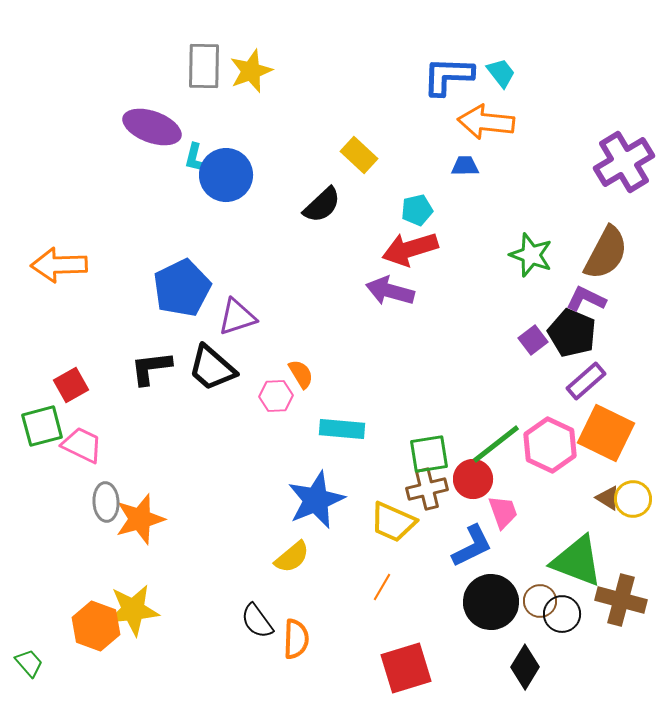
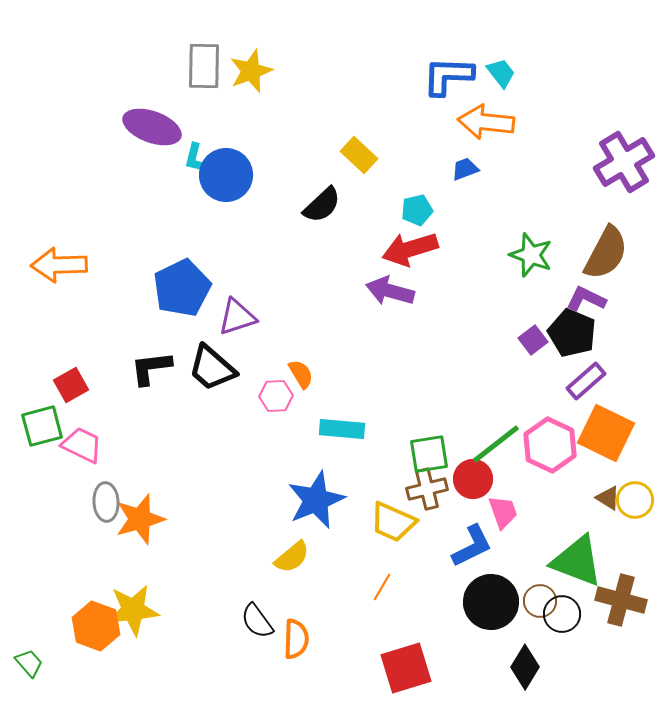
blue trapezoid at (465, 166): moved 3 px down; rotated 20 degrees counterclockwise
yellow circle at (633, 499): moved 2 px right, 1 px down
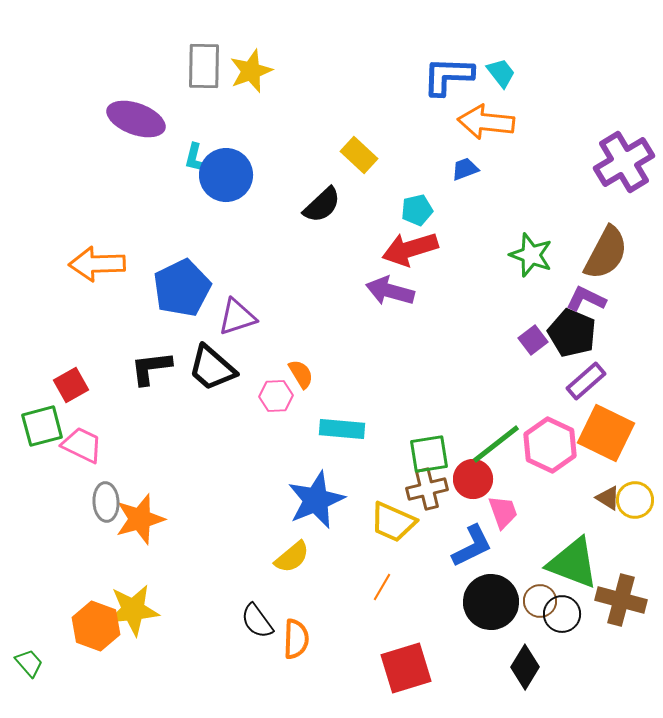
purple ellipse at (152, 127): moved 16 px left, 8 px up
orange arrow at (59, 265): moved 38 px right, 1 px up
green triangle at (577, 561): moved 4 px left, 2 px down
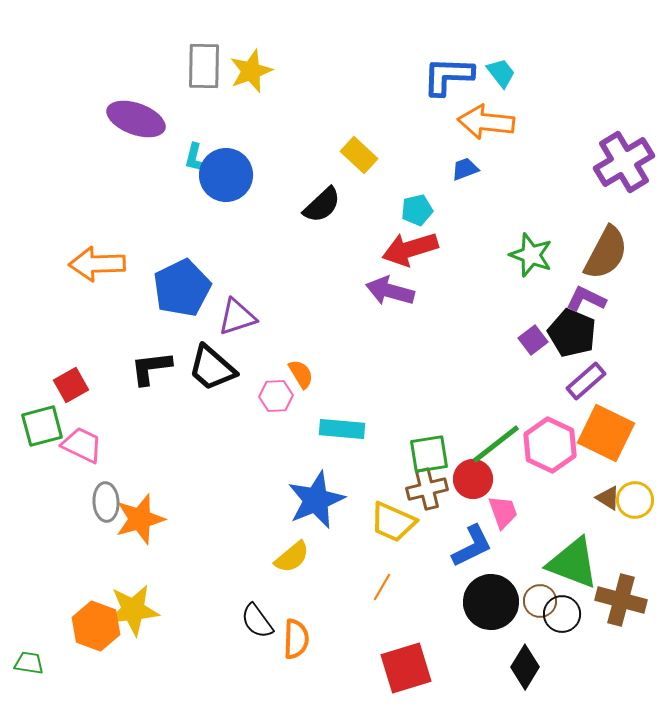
green trapezoid at (29, 663): rotated 40 degrees counterclockwise
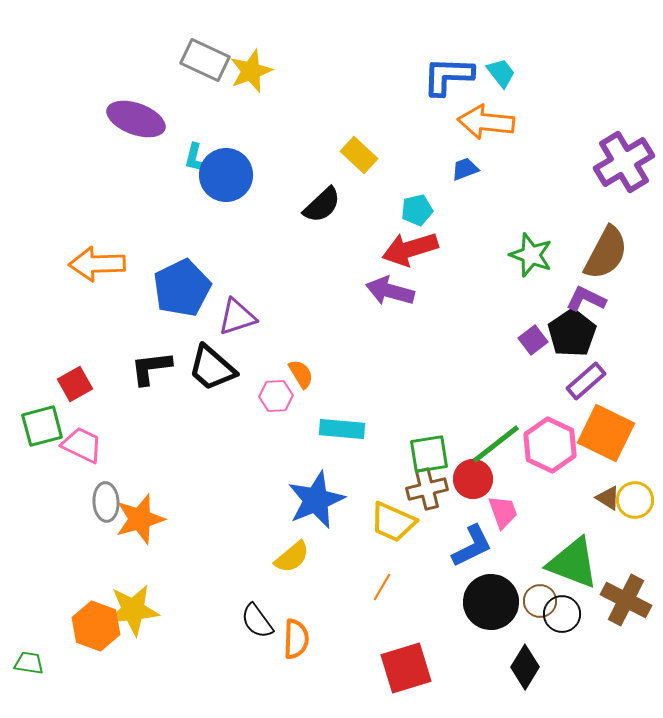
gray rectangle at (204, 66): moved 1 px right, 6 px up; rotated 66 degrees counterclockwise
black pentagon at (572, 333): rotated 15 degrees clockwise
red square at (71, 385): moved 4 px right, 1 px up
brown cross at (621, 600): moved 5 px right; rotated 12 degrees clockwise
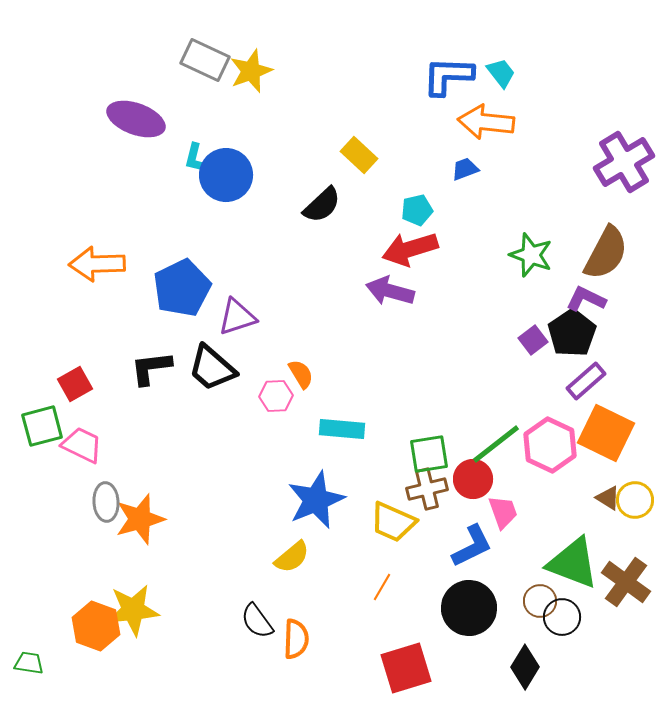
brown cross at (626, 600): moved 18 px up; rotated 9 degrees clockwise
black circle at (491, 602): moved 22 px left, 6 px down
black circle at (562, 614): moved 3 px down
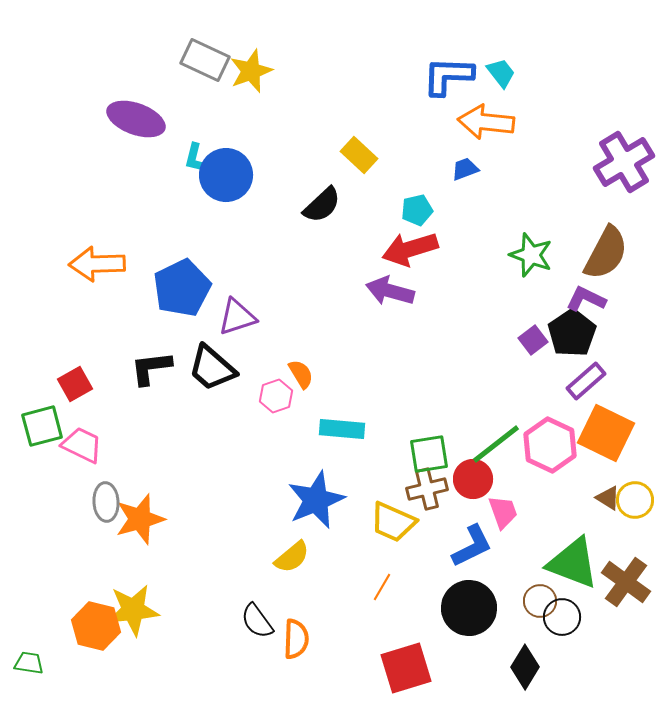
pink hexagon at (276, 396): rotated 16 degrees counterclockwise
orange hexagon at (96, 626): rotated 6 degrees counterclockwise
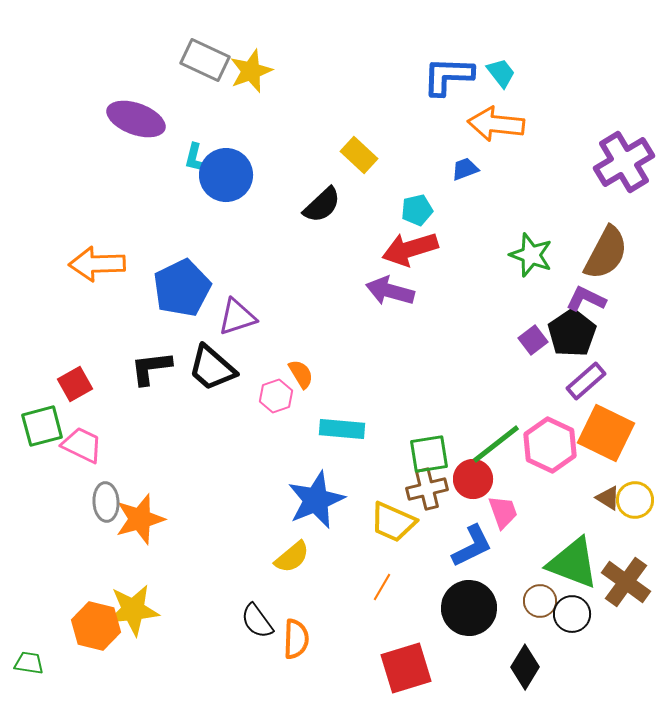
orange arrow at (486, 122): moved 10 px right, 2 px down
black circle at (562, 617): moved 10 px right, 3 px up
